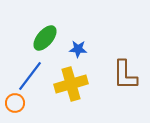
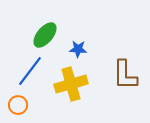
green ellipse: moved 3 px up
blue line: moved 5 px up
orange circle: moved 3 px right, 2 px down
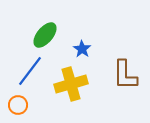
blue star: moved 4 px right; rotated 30 degrees clockwise
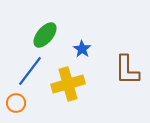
brown L-shape: moved 2 px right, 5 px up
yellow cross: moved 3 px left
orange circle: moved 2 px left, 2 px up
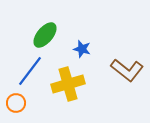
blue star: rotated 18 degrees counterclockwise
brown L-shape: rotated 52 degrees counterclockwise
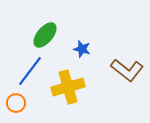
yellow cross: moved 3 px down
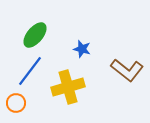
green ellipse: moved 10 px left
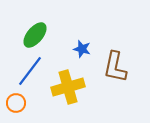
brown L-shape: moved 12 px left, 3 px up; rotated 64 degrees clockwise
